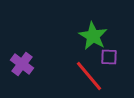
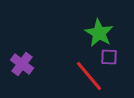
green star: moved 6 px right, 3 px up
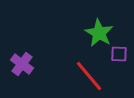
purple square: moved 10 px right, 3 px up
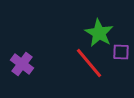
purple square: moved 2 px right, 2 px up
red line: moved 13 px up
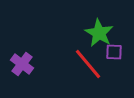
purple square: moved 7 px left
red line: moved 1 px left, 1 px down
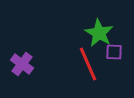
red line: rotated 16 degrees clockwise
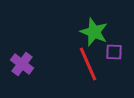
green star: moved 5 px left, 1 px up; rotated 8 degrees counterclockwise
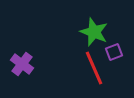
purple square: rotated 24 degrees counterclockwise
red line: moved 6 px right, 4 px down
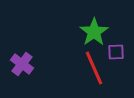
green star: rotated 16 degrees clockwise
purple square: moved 2 px right; rotated 18 degrees clockwise
